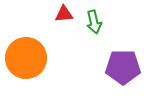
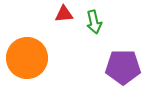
orange circle: moved 1 px right
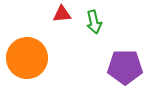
red triangle: moved 2 px left
purple pentagon: moved 2 px right
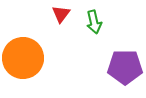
red triangle: moved 1 px left; rotated 48 degrees counterclockwise
orange circle: moved 4 px left
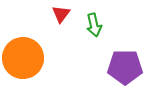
green arrow: moved 3 px down
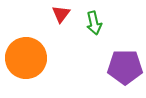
green arrow: moved 2 px up
orange circle: moved 3 px right
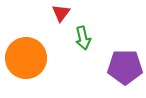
red triangle: moved 1 px up
green arrow: moved 11 px left, 15 px down
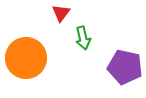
purple pentagon: rotated 12 degrees clockwise
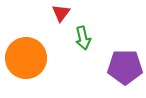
purple pentagon: rotated 12 degrees counterclockwise
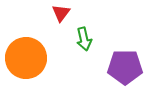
green arrow: moved 1 px right, 1 px down
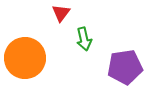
orange circle: moved 1 px left
purple pentagon: rotated 8 degrees counterclockwise
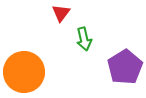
orange circle: moved 1 px left, 14 px down
purple pentagon: rotated 24 degrees counterclockwise
